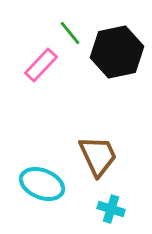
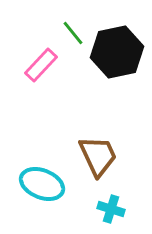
green line: moved 3 px right
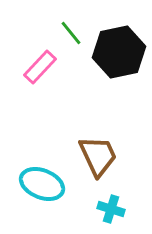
green line: moved 2 px left
black hexagon: moved 2 px right
pink rectangle: moved 1 px left, 2 px down
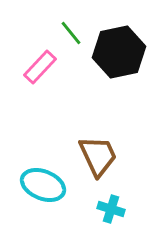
cyan ellipse: moved 1 px right, 1 px down
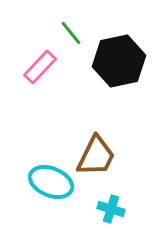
black hexagon: moved 9 px down
brown trapezoid: moved 2 px left; rotated 51 degrees clockwise
cyan ellipse: moved 8 px right, 3 px up
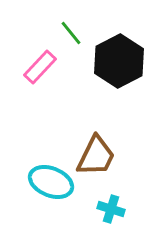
black hexagon: rotated 15 degrees counterclockwise
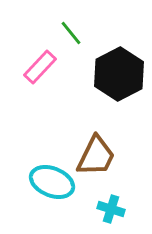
black hexagon: moved 13 px down
cyan ellipse: moved 1 px right
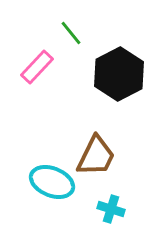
pink rectangle: moved 3 px left
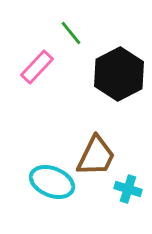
cyan cross: moved 17 px right, 20 px up
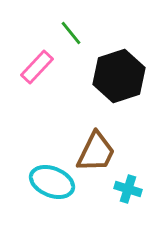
black hexagon: moved 2 px down; rotated 9 degrees clockwise
brown trapezoid: moved 4 px up
